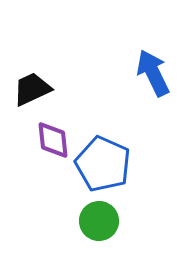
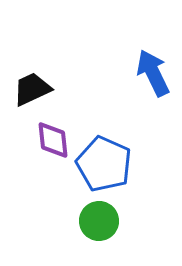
blue pentagon: moved 1 px right
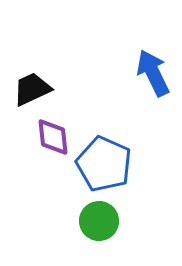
purple diamond: moved 3 px up
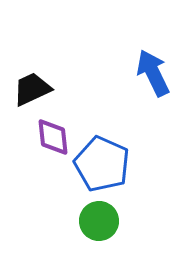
blue pentagon: moved 2 px left
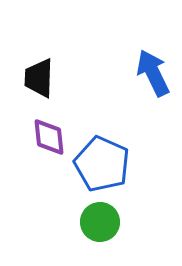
black trapezoid: moved 7 px right, 11 px up; rotated 63 degrees counterclockwise
purple diamond: moved 4 px left
green circle: moved 1 px right, 1 px down
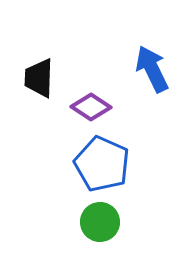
blue arrow: moved 1 px left, 4 px up
purple diamond: moved 42 px right, 30 px up; rotated 51 degrees counterclockwise
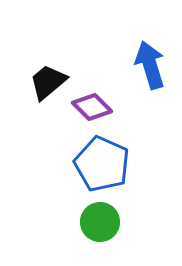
blue arrow: moved 2 px left, 4 px up; rotated 9 degrees clockwise
black trapezoid: moved 9 px right, 4 px down; rotated 48 degrees clockwise
purple diamond: moved 1 px right; rotated 12 degrees clockwise
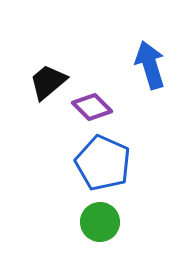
blue pentagon: moved 1 px right, 1 px up
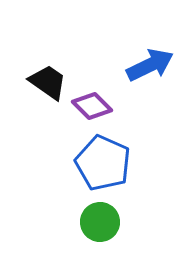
blue arrow: rotated 81 degrees clockwise
black trapezoid: rotated 75 degrees clockwise
purple diamond: moved 1 px up
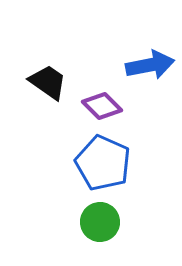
blue arrow: rotated 15 degrees clockwise
purple diamond: moved 10 px right
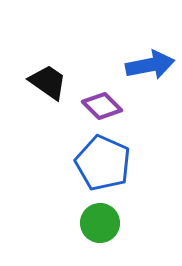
green circle: moved 1 px down
